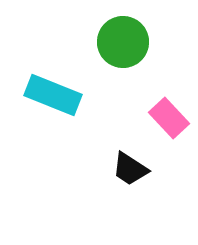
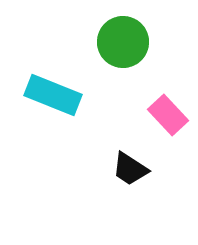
pink rectangle: moved 1 px left, 3 px up
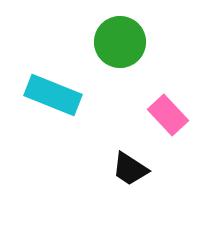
green circle: moved 3 px left
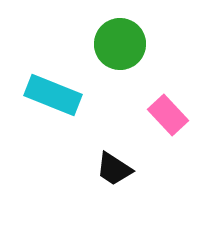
green circle: moved 2 px down
black trapezoid: moved 16 px left
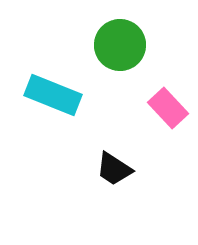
green circle: moved 1 px down
pink rectangle: moved 7 px up
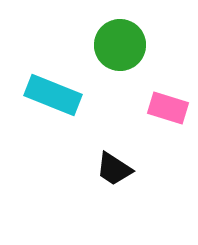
pink rectangle: rotated 30 degrees counterclockwise
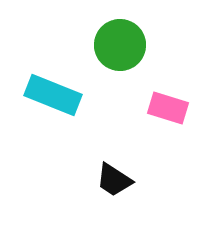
black trapezoid: moved 11 px down
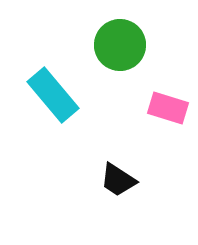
cyan rectangle: rotated 28 degrees clockwise
black trapezoid: moved 4 px right
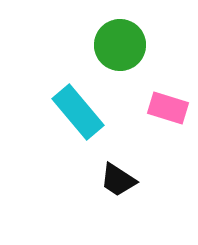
cyan rectangle: moved 25 px right, 17 px down
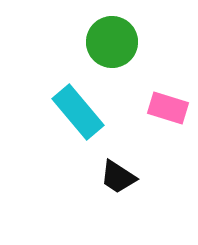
green circle: moved 8 px left, 3 px up
black trapezoid: moved 3 px up
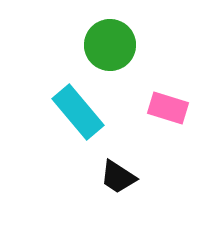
green circle: moved 2 px left, 3 px down
